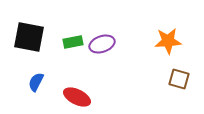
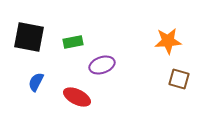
purple ellipse: moved 21 px down
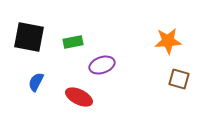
red ellipse: moved 2 px right
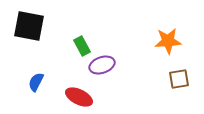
black square: moved 11 px up
green rectangle: moved 9 px right, 4 px down; rotated 72 degrees clockwise
brown square: rotated 25 degrees counterclockwise
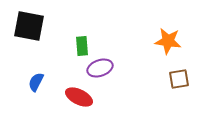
orange star: rotated 12 degrees clockwise
green rectangle: rotated 24 degrees clockwise
purple ellipse: moved 2 px left, 3 px down
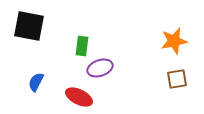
orange star: moved 6 px right; rotated 20 degrees counterclockwise
green rectangle: rotated 12 degrees clockwise
brown square: moved 2 px left
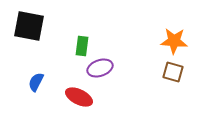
orange star: rotated 16 degrees clockwise
brown square: moved 4 px left, 7 px up; rotated 25 degrees clockwise
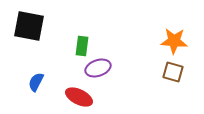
purple ellipse: moved 2 px left
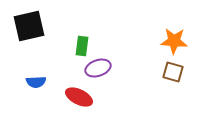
black square: rotated 24 degrees counterclockwise
blue semicircle: rotated 120 degrees counterclockwise
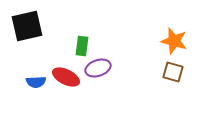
black square: moved 2 px left
orange star: rotated 12 degrees clockwise
red ellipse: moved 13 px left, 20 px up
